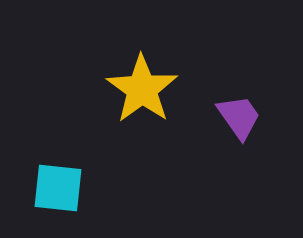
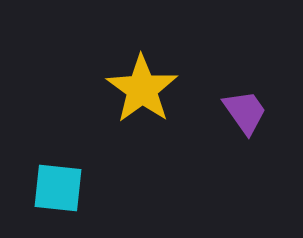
purple trapezoid: moved 6 px right, 5 px up
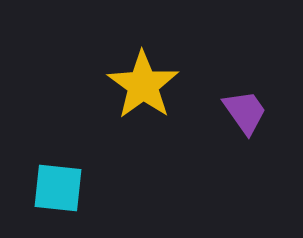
yellow star: moved 1 px right, 4 px up
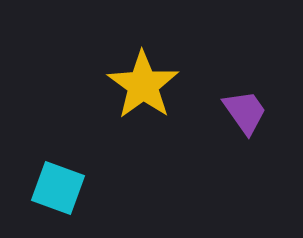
cyan square: rotated 14 degrees clockwise
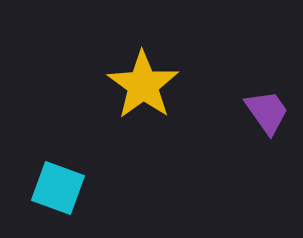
purple trapezoid: moved 22 px right
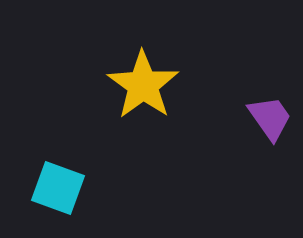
purple trapezoid: moved 3 px right, 6 px down
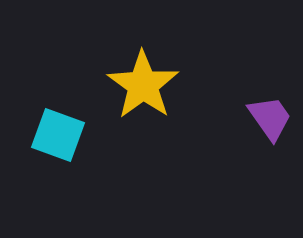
cyan square: moved 53 px up
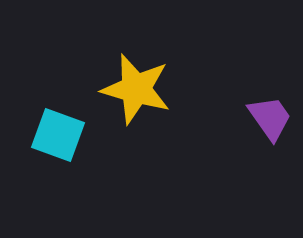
yellow star: moved 7 px left, 4 px down; rotated 20 degrees counterclockwise
